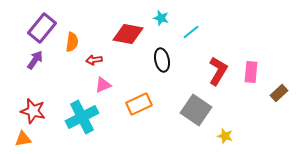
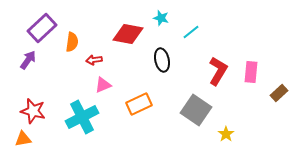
purple rectangle: rotated 8 degrees clockwise
purple arrow: moved 7 px left
yellow star: moved 1 px right, 2 px up; rotated 21 degrees clockwise
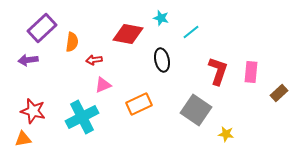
purple arrow: rotated 132 degrees counterclockwise
red L-shape: rotated 12 degrees counterclockwise
yellow star: rotated 28 degrees counterclockwise
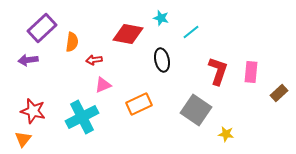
orange triangle: rotated 42 degrees counterclockwise
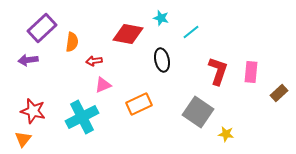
red arrow: moved 1 px down
gray square: moved 2 px right, 2 px down
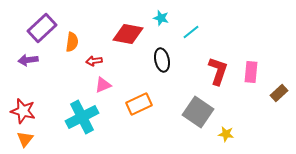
red star: moved 10 px left
orange triangle: moved 2 px right
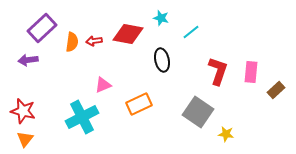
red arrow: moved 20 px up
brown rectangle: moved 3 px left, 3 px up
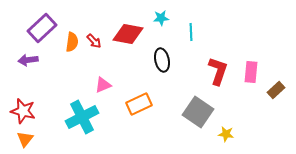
cyan star: rotated 21 degrees counterclockwise
cyan line: rotated 54 degrees counterclockwise
red arrow: rotated 126 degrees counterclockwise
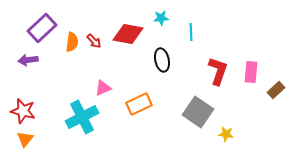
pink triangle: moved 3 px down
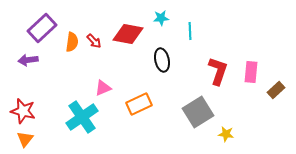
cyan line: moved 1 px left, 1 px up
gray square: rotated 24 degrees clockwise
cyan cross: rotated 8 degrees counterclockwise
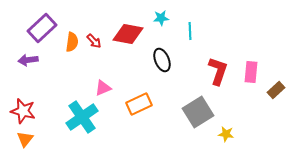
black ellipse: rotated 10 degrees counterclockwise
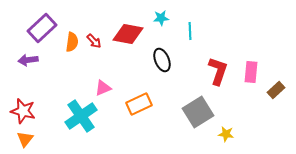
cyan cross: moved 1 px left, 1 px up
